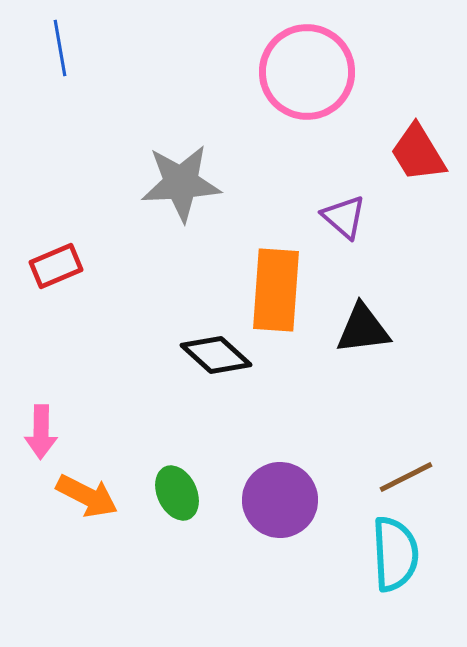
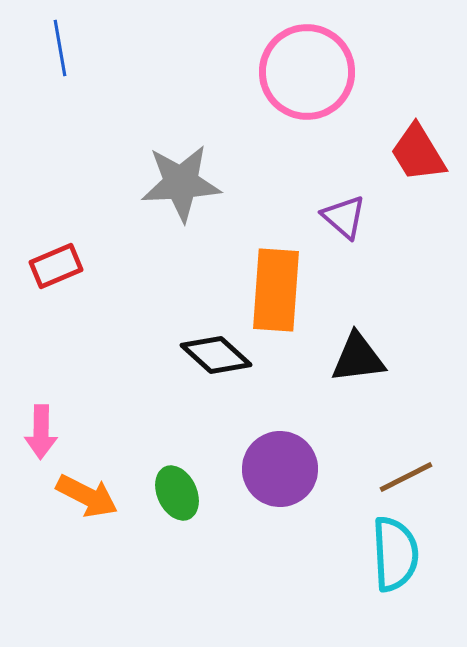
black triangle: moved 5 px left, 29 px down
purple circle: moved 31 px up
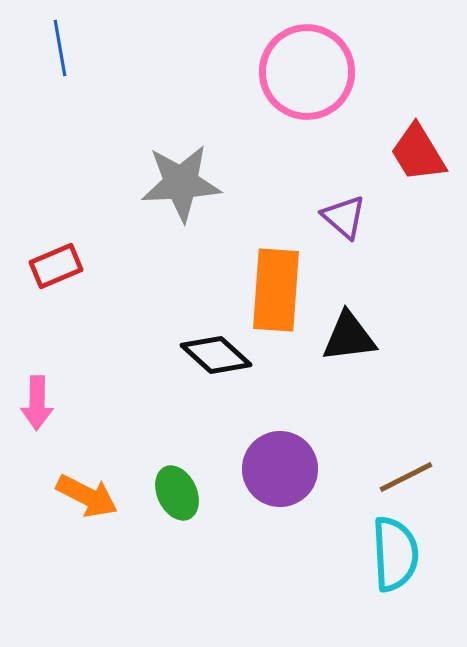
black triangle: moved 9 px left, 21 px up
pink arrow: moved 4 px left, 29 px up
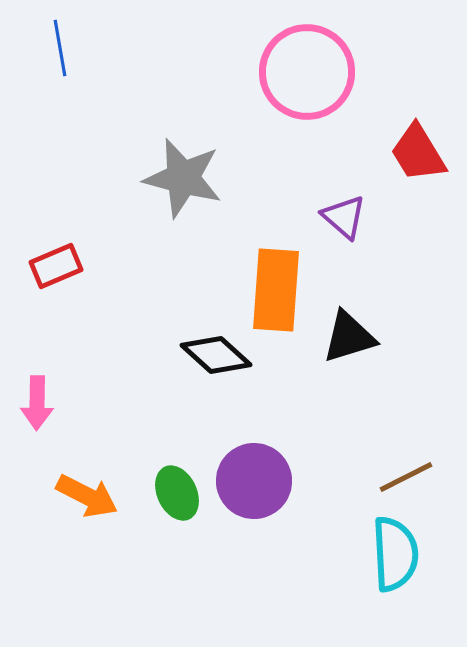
gray star: moved 2 px right, 5 px up; rotated 18 degrees clockwise
black triangle: rotated 10 degrees counterclockwise
purple circle: moved 26 px left, 12 px down
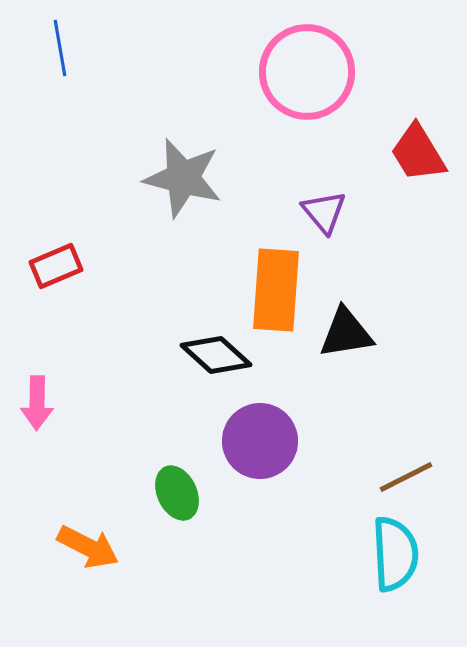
purple triangle: moved 20 px left, 5 px up; rotated 9 degrees clockwise
black triangle: moved 3 px left, 4 px up; rotated 8 degrees clockwise
purple circle: moved 6 px right, 40 px up
orange arrow: moved 1 px right, 51 px down
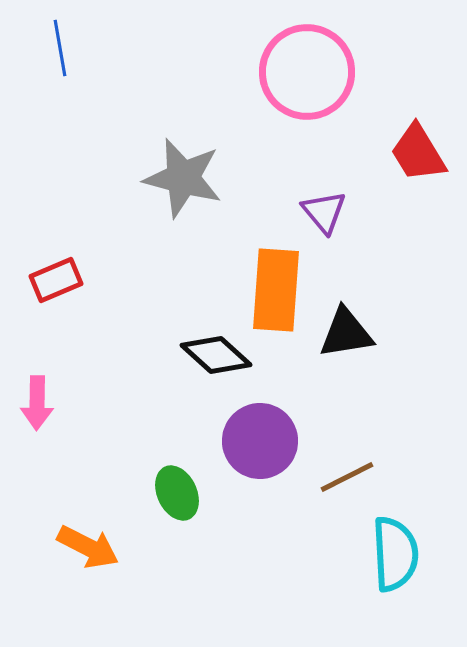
red rectangle: moved 14 px down
brown line: moved 59 px left
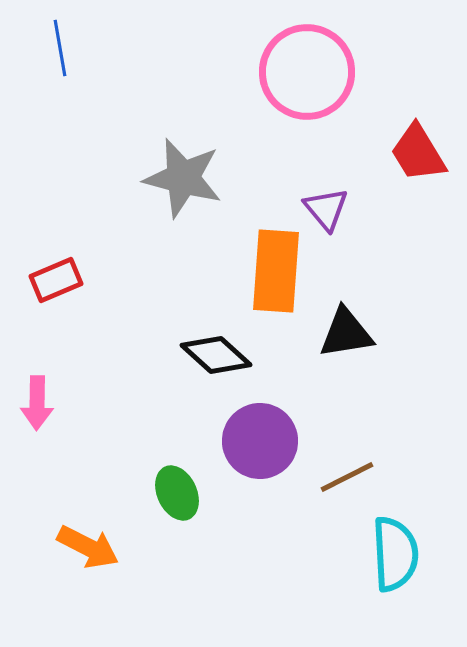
purple triangle: moved 2 px right, 3 px up
orange rectangle: moved 19 px up
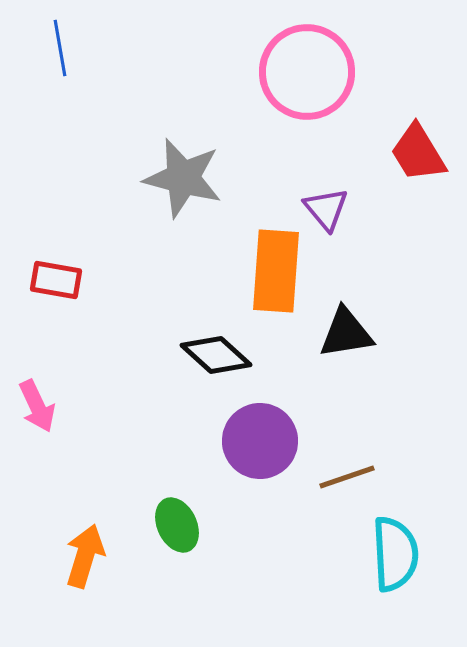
red rectangle: rotated 33 degrees clockwise
pink arrow: moved 3 px down; rotated 26 degrees counterclockwise
brown line: rotated 8 degrees clockwise
green ellipse: moved 32 px down
orange arrow: moved 3 px left, 9 px down; rotated 100 degrees counterclockwise
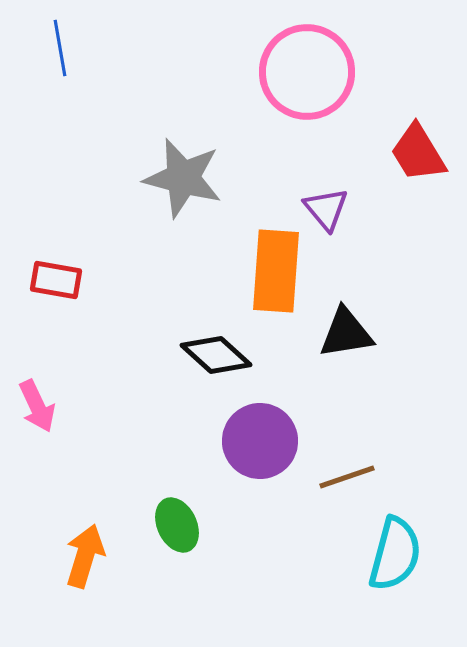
cyan semicircle: rotated 18 degrees clockwise
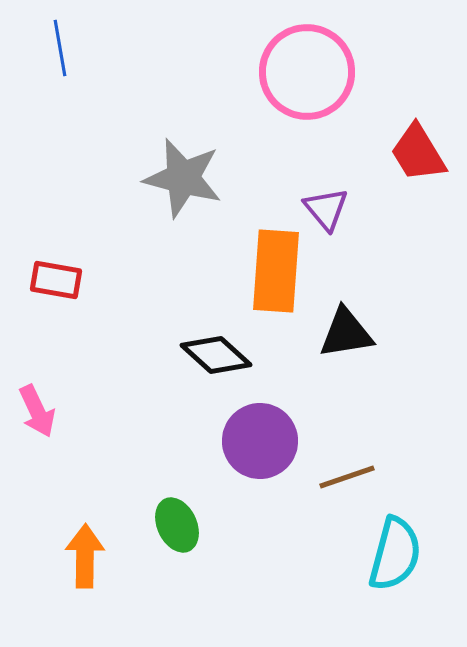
pink arrow: moved 5 px down
orange arrow: rotated 16 degrees counterclockwise
